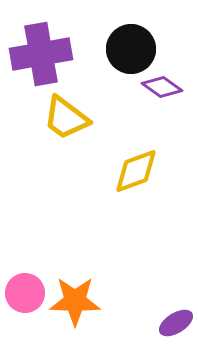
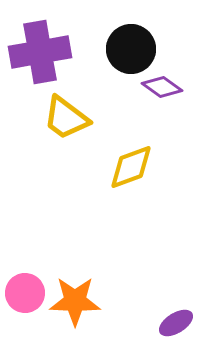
purple cross: moved 1 px left, 2 px up
yellow diamond: moved 5 px left, 4 px up
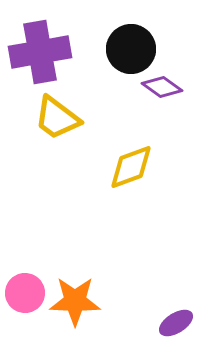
yellow trapezoid: moved 9 px left
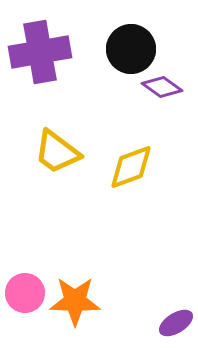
yellow trapezoid: moved 34 px down
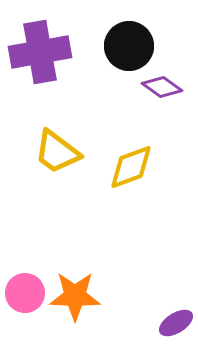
black circle: moved 2 px left, 3 px up
orange star: moved 5 px up
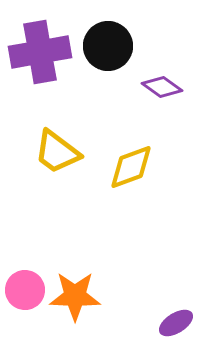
black circle: moved 21 px left
pink circle: moved 3 px up
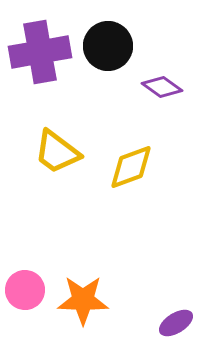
orange star: moved 8 px right, 4 px down
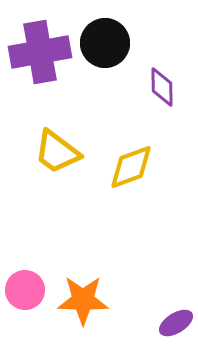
black circle: moved 3 px left, 3 px up
purple diamond: rotated 54 degrees clockwise
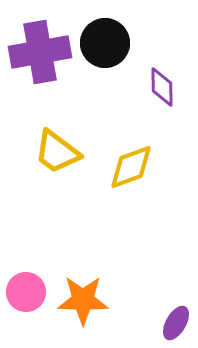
pink circle: moved 1 px right, 2 px down
purple ellipse: rotated 28 degrees counterclockwise
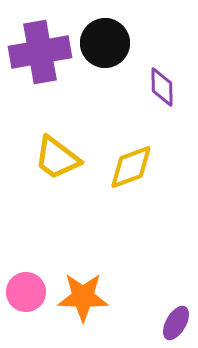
yellow trapezoid: moved 6 px down
orange star: moved 3 px up
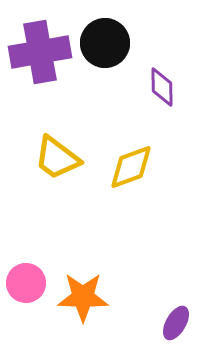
pink circle: moved 9 px up
